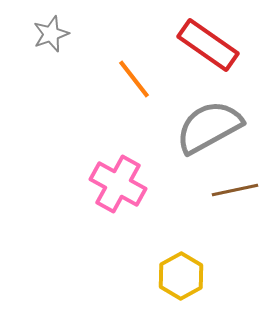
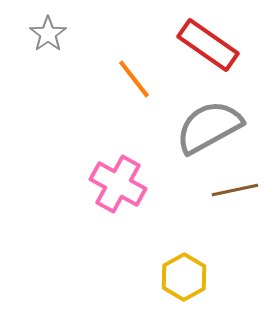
gray star: moved 3 px left; rotated 15 degrees counterclockwise
yellow hexagon: moved 3 px right, 1 px down
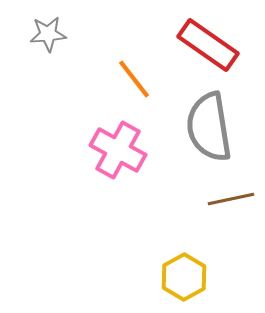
gray star: rotated 30 degrees clockwise
gray semicircle: rotated 70 degrees counterclockwise
pink cross: moved 34 px up
brown line: moved 4 px left, 9 px down
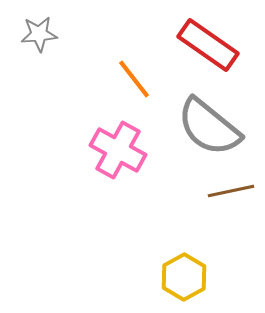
gray star: moved 9 px left
gray semicircle: rotated 42 degrees counterclockwise
brown line: moved 8 px up
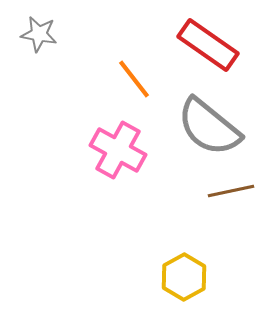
gray star: rotated 15 degrees clockwise
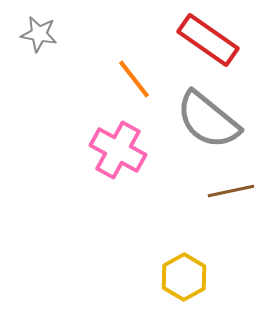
red rectangle: moved 5 px up
gray semicircle: moved 1 px left, 7 px up
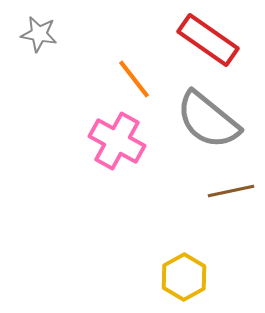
pink cross: moved 1 px left, 9 px up
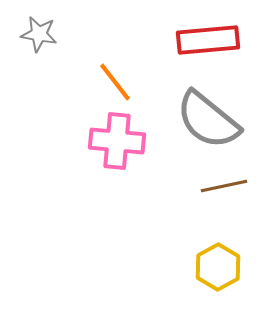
red rectangle: rotated 40 degrees counterclockwise
orange line: moved 19 px left, 3 px down
pink cross: rotated 24 degrees counterclockwise
brown line: moved 7 px left, 5 px up
yellow hexagon: moved 34 px right, 10 px up
